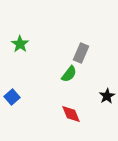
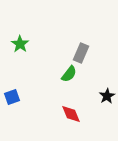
blue square: rotated 21 degrees clockwise
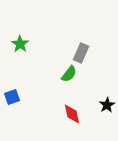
black star: moved 9 px down
red diamond: moved 1 px right; rotated 10 degrees clockwise
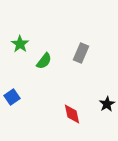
green semicircle: moved 25 px left, 13 px up
blue square: rotated 14 degrees counterclockwise
black star: moved 1 px up
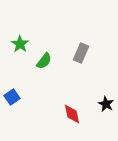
black star: moved 1 px left; rotated 14 degrees counterclockwise
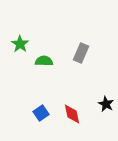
green semicircle: rotated 126 degrees counterclockwise
blue square: moved 29 px right, 16 px down
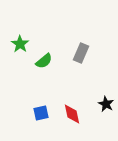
green semicircle: rotated 138 degrees clockwise
blue square: rotated 21 degrees clockwise
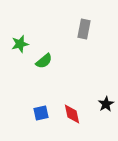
green star: rotated 24 degrees clockwise
gray rectangle: moved 3 px right, 24 px up; rotated 12 degrees counterclockwise
black star: rotated 14 degrees clockwise
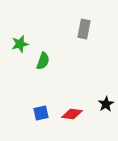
green semicircle: moved 1 px left; rotated 30 degrees counterclockwise
red diamond: rotated 70 degrees counterclockwise
